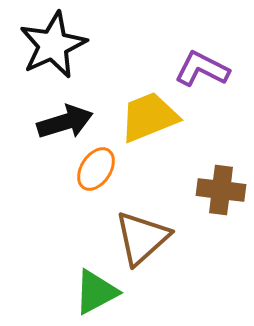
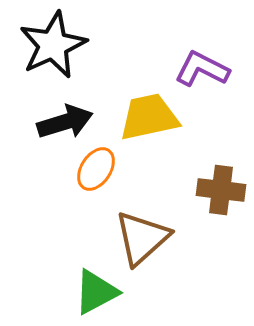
yellow trapezoid: rotated 10 degrees clockwise
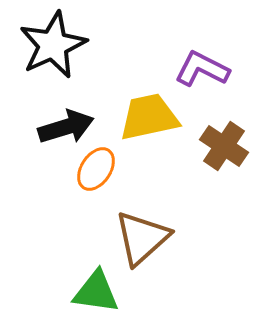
black arrow: moved 1 px right, 5 px down
brown cross: moved 3 px right, 44 px up; rotated 27 degrees clockwise
green triangle: rotated 36 degrees clockwise
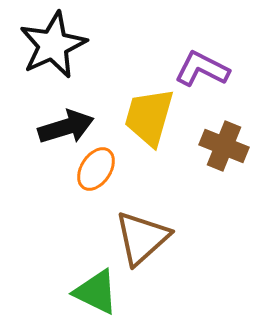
yellow trapezoid: rotated 62 degrees counterclockwise
brown cross: rotated 12 degrees counterclockwise
green triangle: rotated 18 degrees clockwise
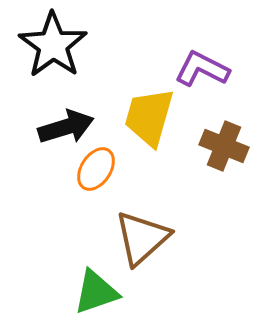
black star: rotated 12 degrees counterclockwise
green triangle: rotated 45 degrees counterclockwise
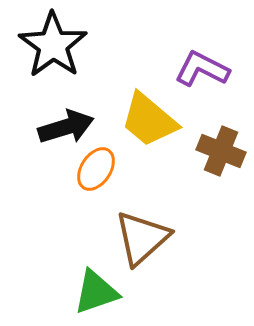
yellow trapezoid: moved 3 px down; rotated 66 degrees counterclockwise
brown cross: moved 3 px left, 5 px down
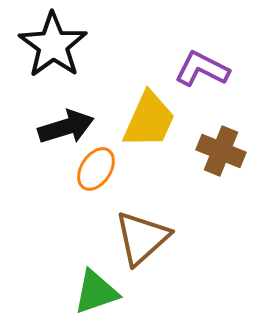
yellow trapezoid: rotated 106 degrees counterclockwise
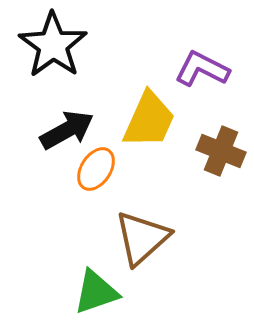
black arrow: moved 1 px right, 3 px down; rotated 12 degrees counterclockwise
